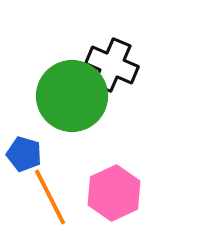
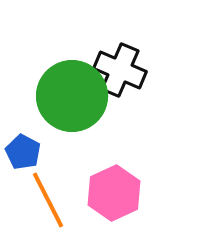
black cross: moved 8 px right, 5 px down
blue pentagon: moved 1 px left, 2 px up; rotated 12 degrees clockwise
orange line: moved 2 px left, 3 px down
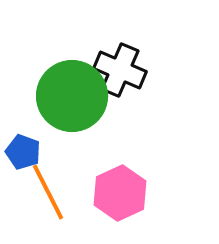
blue pentagon: rotated 8 degrees counterclockwise
pink hexagon: moved 6 px right
orange line: moved 8 px up
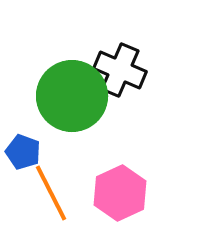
orange line: moved 3 px right, 1 px down
